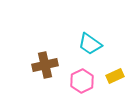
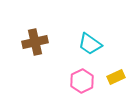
brown cross: moved 10 px left, 23 px up
yellow rectangle: moved 1 px right, 1 px down
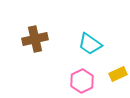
brown cross: moved 3 px up
yellow rectangle: moved 2 px right, 3 px up
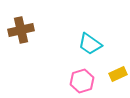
brown cross: moved 14 px left, 9 px up
pink hexagon: rotated 10 degrees clockwise
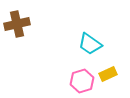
brown cross: moved 4 px left, 6 px up
yellow rectangle: moved 10 px left
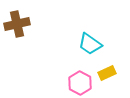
yellow rectangle: moved 1 px left, 1 px up
pink hexagon: moved 2 px left, 2 px down; rotated 15 degrees counterclockwise
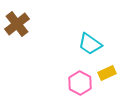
brown cross: rotated 25 degrees counterclockwise
